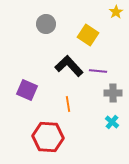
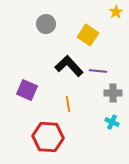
cyan cross: rotated 16 degrees counterclockwise
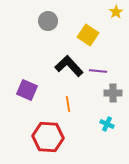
gray circle: moved 2 px right, 3 px up
cyan cross: moved 5 px left, 2 px down
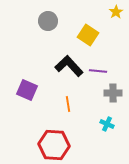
red hexagon: moved 6 px right, 8 px down
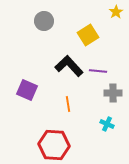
gray circle: moved 4 px left
yellow square: rotated 25 degrees clockwise
